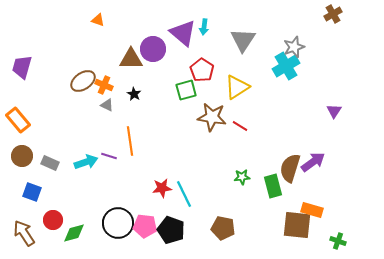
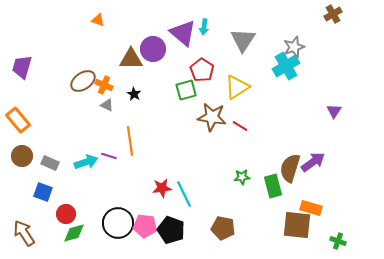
blue square at (32, 192): moved 11 px right
orange rectangle at (312, 210): moved 1 px left, 2 px up
red circle at (53, 220): moved 13 px right, 6 px up
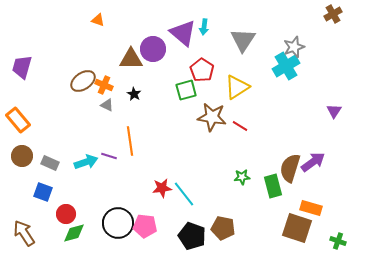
cyan line at (184, 194): rotated 12 degrees counterclockwise
brown square at (297, 225): moved 3 px down; rotated 12 degrees clockwise
black pentagon at (171, 230): moved 21 px right, 6 px down
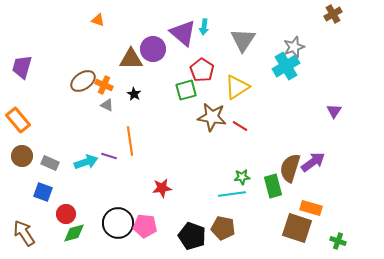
cyan line at (184, 194): moved 48 px right; rotated 60 degrees counterclockwise
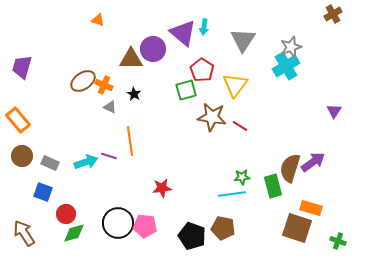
gray star at (294, 47): moved 3 px left
yellow triangle at (237, 87): moved 2 px left, 2 px up; rotated 20 degrees counterclockwise
gray triangle at (107, 105): moved 3 px right, 2 px down
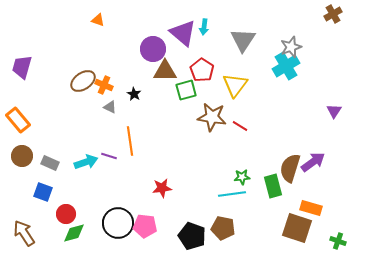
brown triangle at (131, 59): moved 34 px right, 12 px down
